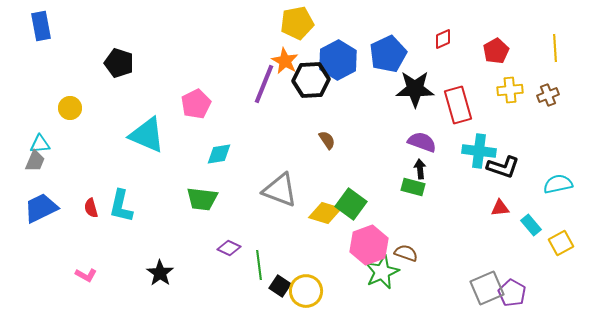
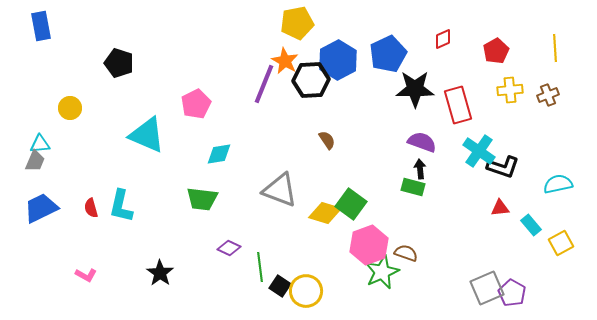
cyan cross at (479, 151): rotated 28 degrees clockwise
green line at (259, 265): moved 1 px right, 2 px down
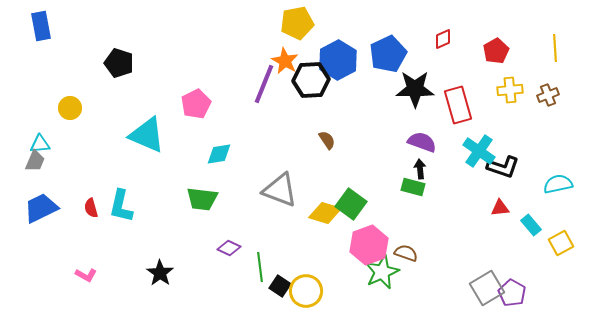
gray square at (487, 288): rotated 8 degrees counterclockwise
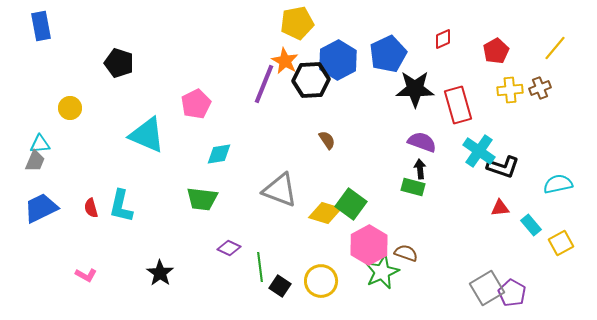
yellow line at (555, 48): rotated 44 degrees clockwise
brown cross at (548, 95): moved 8 px left, 7 px up
pink hexagon at (369, 245): rotated 9 degrees counterclockwise
yellow circle at (306, 291): moved 15 px right, 10 px up
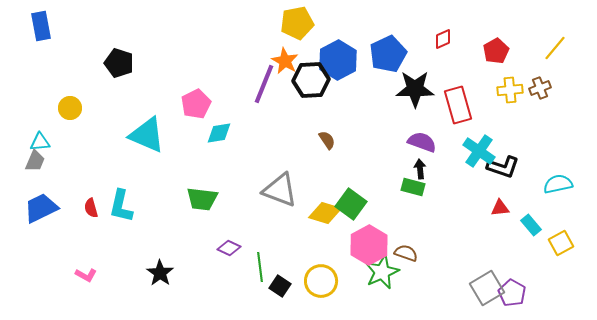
cyan triangle at (40, 144): moved 2 px up
cyan diamond at (219, 154): moved 21 px up
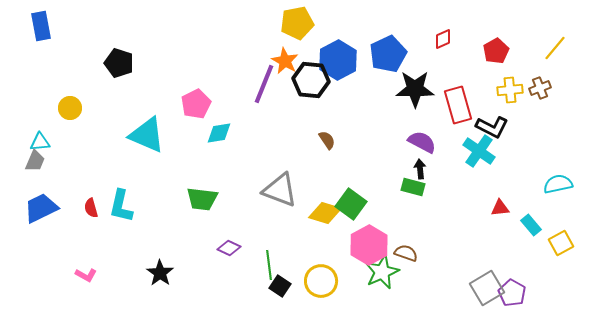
black hexagon at (311, 80): rotated 9 degrees clockwise
purple semicircle at (422, 142): rotated 8 degrees clockwise
black L-shape at (503, 167): moved 11 px left, 40 px up; rotated 8 degrees clockwise
green line at (260, 267): moved 9 px right, 2 px up
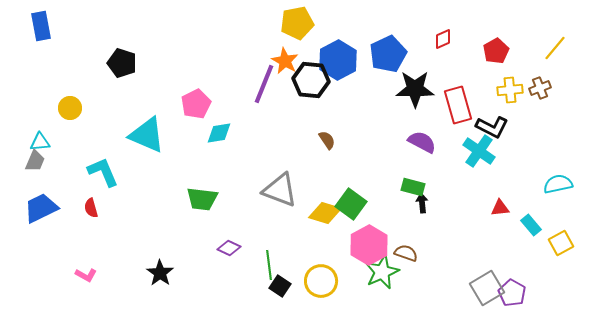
black pentagon at (119, 63): moved 3 px right
black arrow at (420, 169): moved 2 px right, 34 px down
cyan L-shape at (121, 206): moved 18 px left, 34 px up; rotated 144 degrees clockwise
